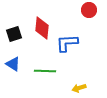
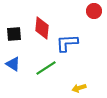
red circle: moved 5 px right, 1 px down
black square: rotated 14 degrees clockwise
green line: moved 1 px right, 3 px up; rotated 35 degrees counterclockwise
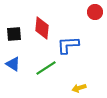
red circle: moved 1 px right, 1 px down
blue L-shape: moved 1 px right, 2 px down
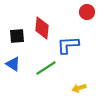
red circle: moved 8 px left
black square: moved 3 px right, 2 px down
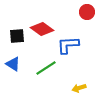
red diamond: moved 1 px down; rotated 60 degrees counterclockwise
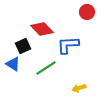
red diamond: rotated 10 degrees clockwise
black square: moved 6 px right, 10 px down; rotated 21 degrees counterclockwise
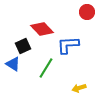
green line: rotated 25 degrees counterclockwise
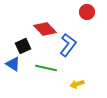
red diamond: moved 3 px right
blue L-shape: rotated 130 degrees clockwise
green line: rotated 70 degrees clockwise
yellow arrow: moved 2 px left, 4 px up
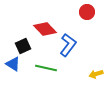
yellow arrow: moved 19 px right, 10 px up
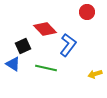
yellow arrow: moved 1 px left
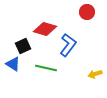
red diamond: rotated 30 degrees counterclockwise
